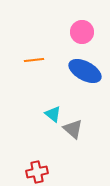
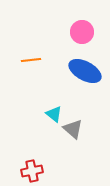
orange line: moved 3 px left
cyan triangle: moved 1 px right
red cross: moved 5 px left, 1 px up
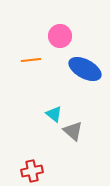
pink circle: moved 22 px left, 4 px down
blue ellipse: moved 2 px up
gray triangle: moved 2 px down
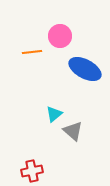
orange line: moved 1 px right, 8 px up
cyan triangle: rotated 42 degrees clockwise
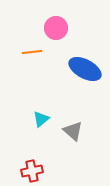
pink circle: moved 4 px left, 8 px up
cyan triangle: moved 13 px left, 5 px down
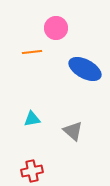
cyan triangle: moved 9 px left; rotated 30 degrees clockwise
